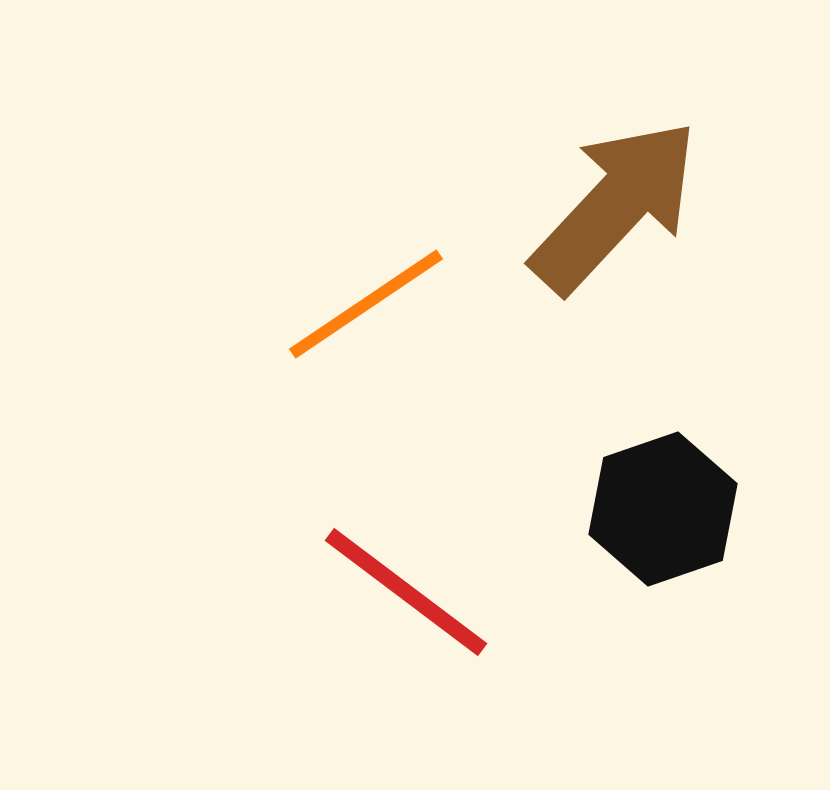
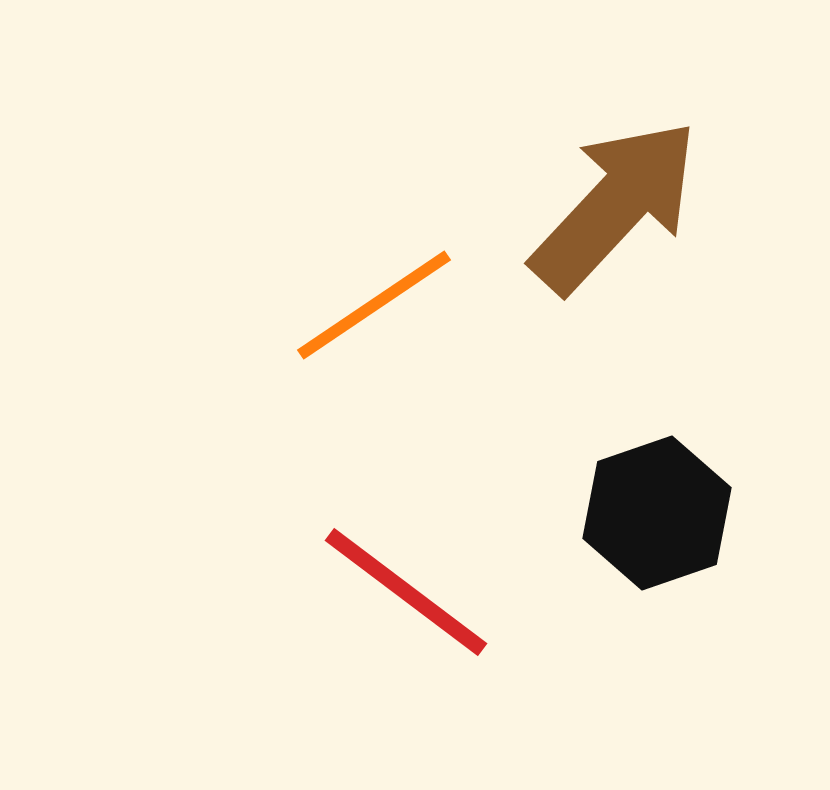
orange line: moved 8 px right, 1 px down
black hexagon: moved 6 px left, 4 px down
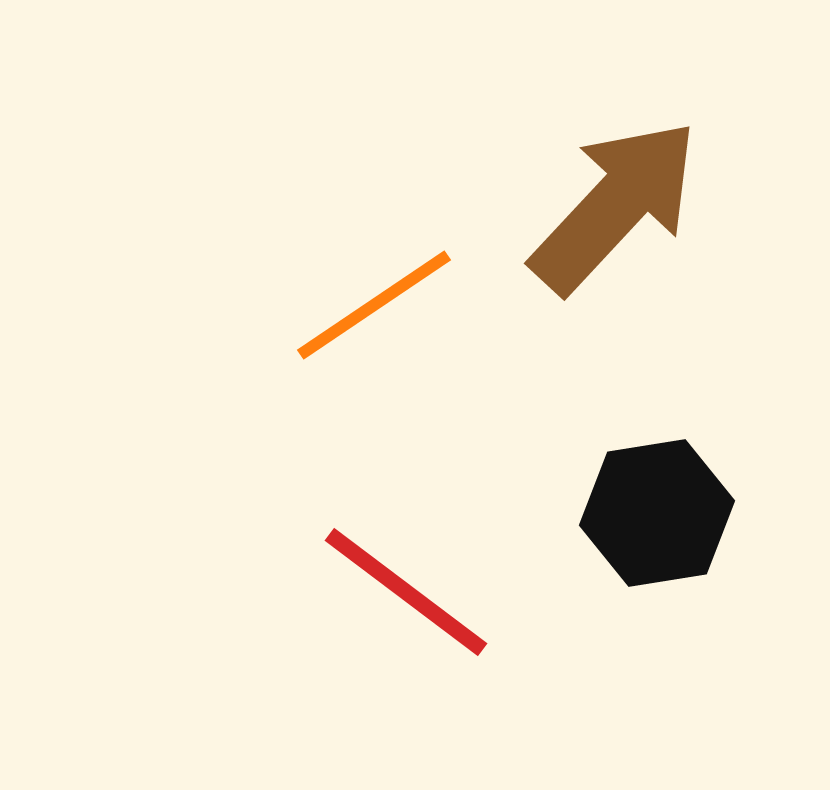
black hexagon: rotated 10 degrees clockwise
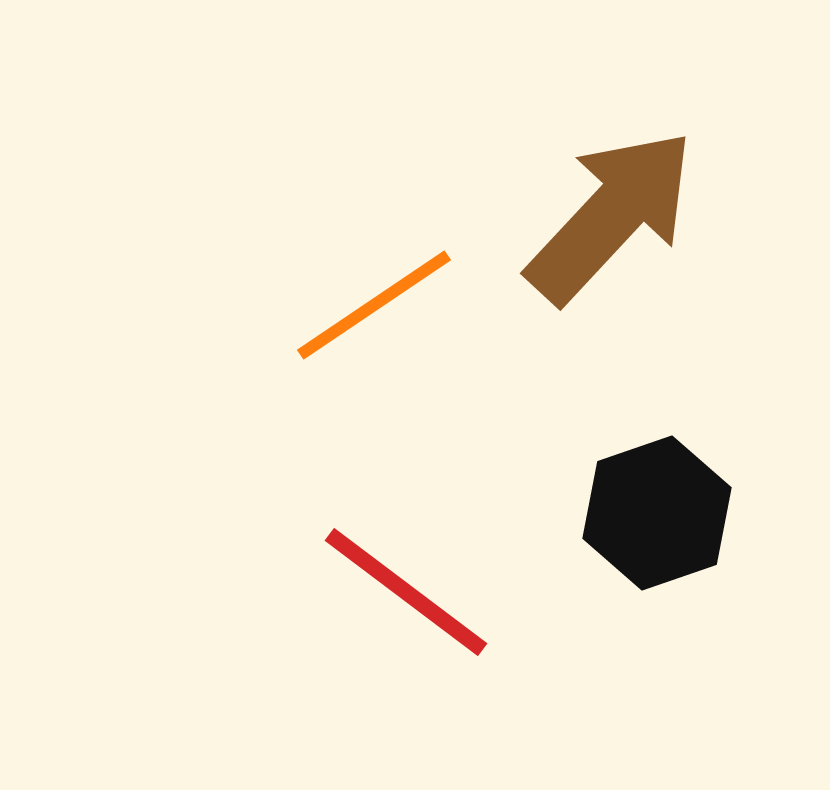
brown arrow: moved 4 px left, 10 px down
black hexagon: rotated 10 degrees counterclockwise
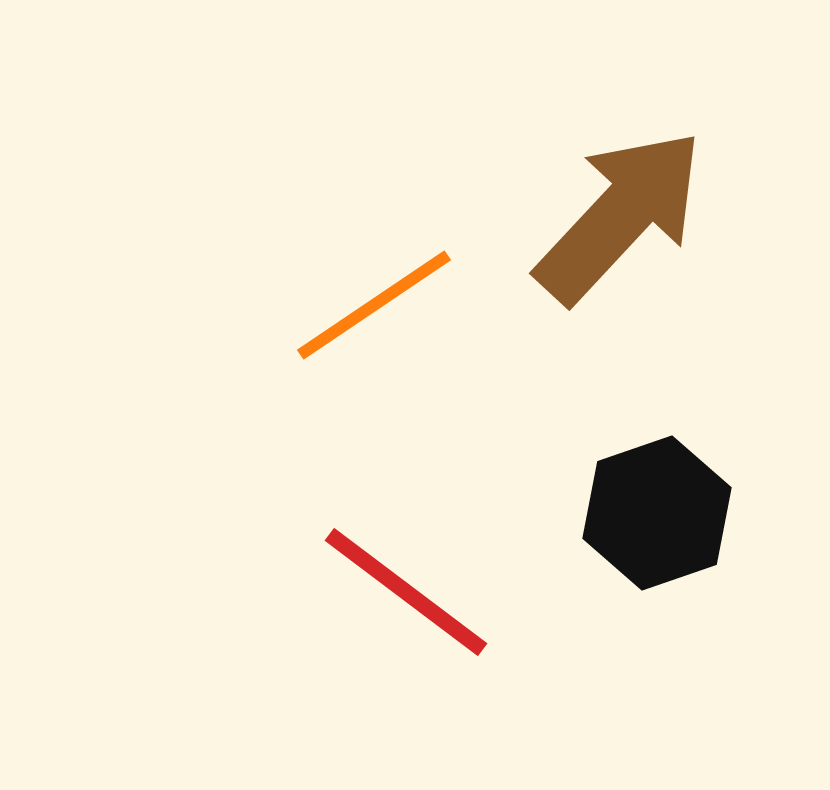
brown arrow: moved 9 px right
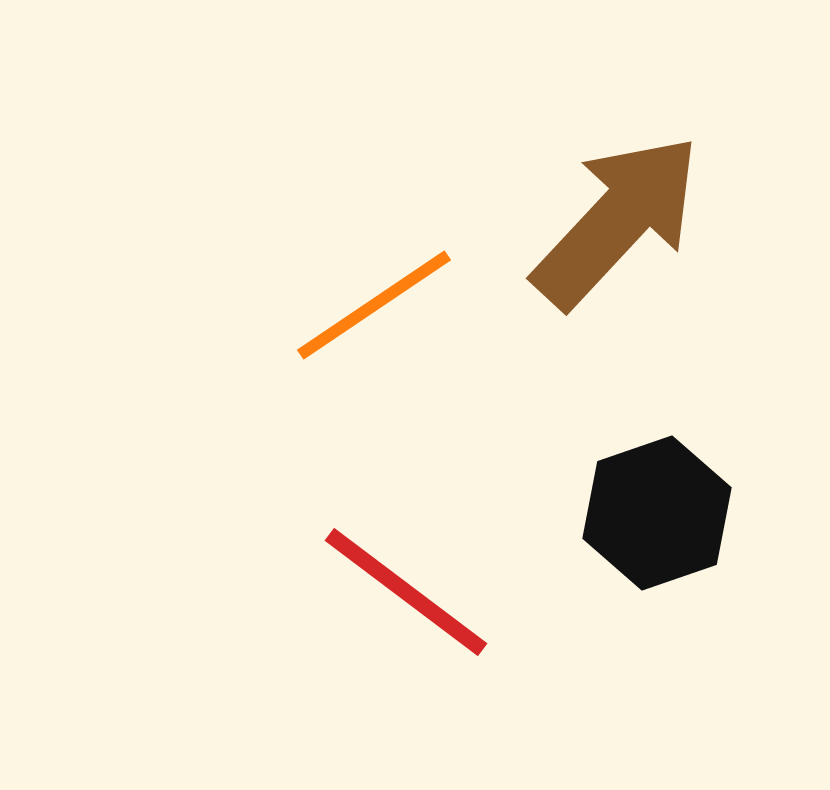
brown arrow: moved 3 px left, 5 px down
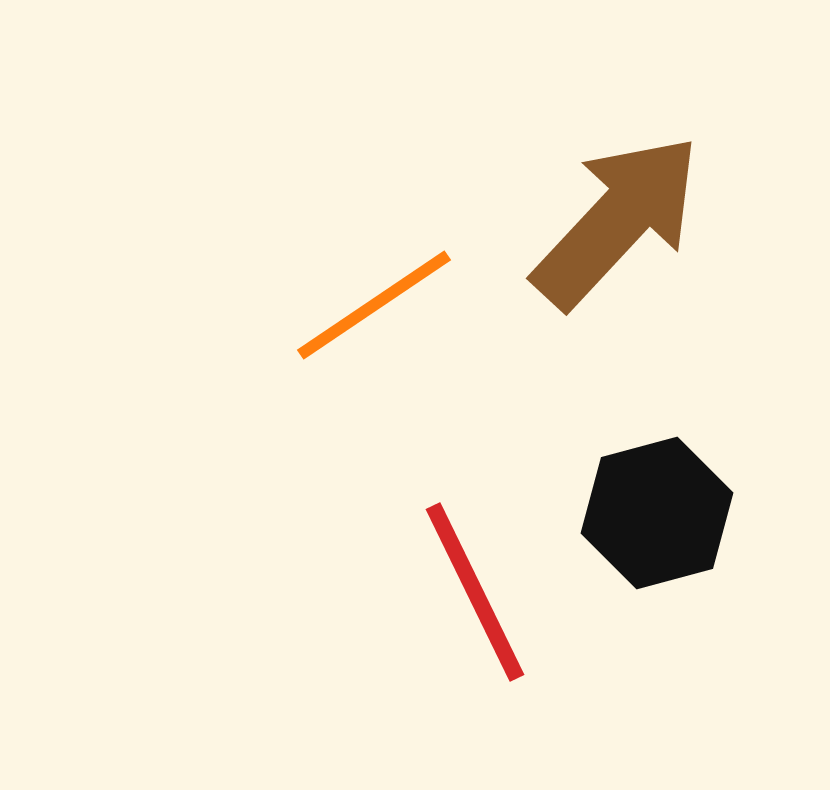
black hexagon: rotated 4 degrees clockwise
red line: moved 69 px right; rotated 27 degrees clockwise
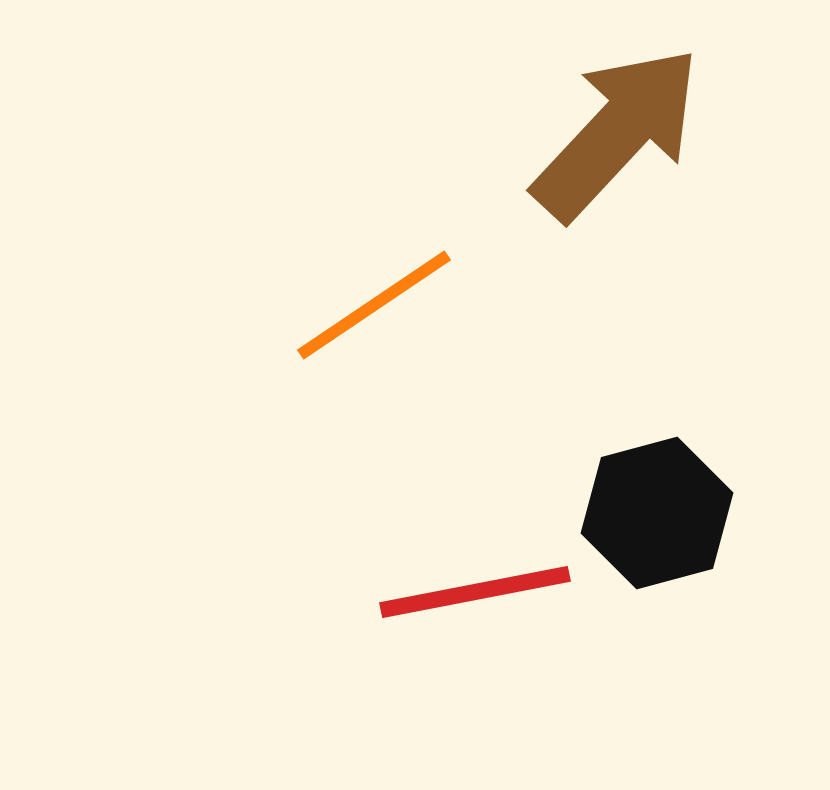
brown arrow: moved 88 px up
red line: rotated 75 degrees counterclockwise
